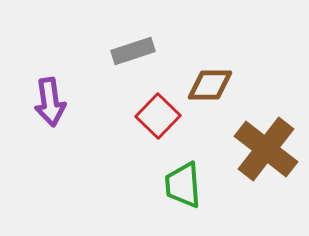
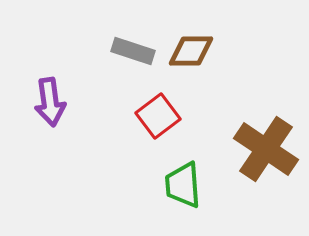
gray rectangle: rotated 36 degrees clockwise
brown diamond: moved 19 px left, 34 px up
red square: rotated 9 degrees clockwise
brown cross: rotated 4 degrees counterclockwise
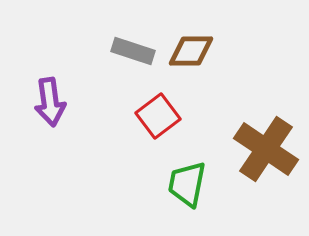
green trapezoid: moved 4 px right, 1 px up; rotated 15 degrees clockwise
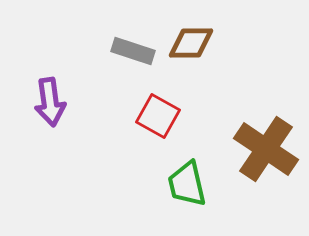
brown diamond: moved 8 px up
red square: rotated 24 degrees counterclockwise
green trapezoid: rotated 24 degrees counterclockwise
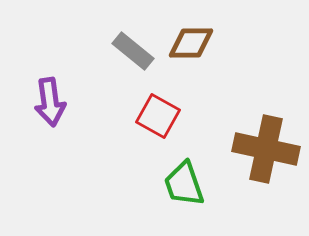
gray rectangle: rotated 21 degrees clockwise
brown cross: rotated 22 degrees counterclockwise
green trapezoid: moved 3 px left; rotated 6 degrees counterclockwise
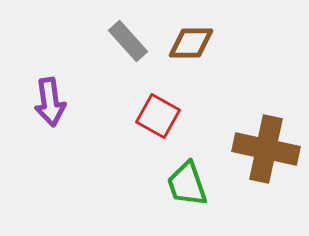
gray rectangle: moved 5 px left, 10 px up; rotated 9 degrees clockwise
green trapezoid: moved 3 px right
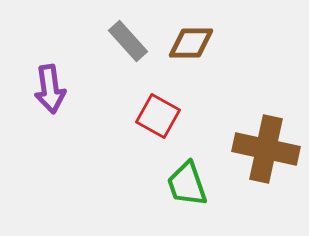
purple arrow: moved 13 px up
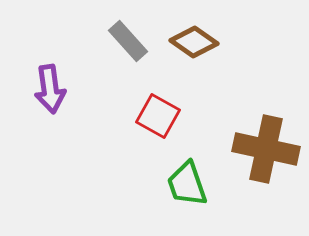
brown diamond: moved 3 px right, 1 px up; rotated 36 degrees clockwise
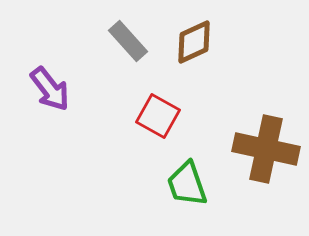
brown diamond: rotated 60 degrees counterclockwise
purple arrow: rotated 30 degrees counterclockwise
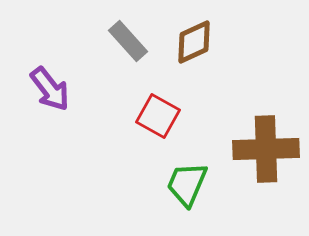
brown cross: rotated 14 degrees counterclockwise
green trapezoid: rotated 42 degrees clockwise
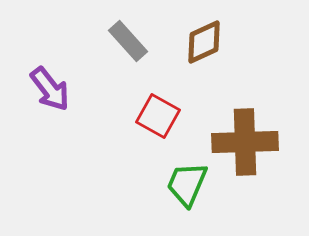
brown diamond: moved 10 px right
brown cross: moved 21 px left, 7 px up
